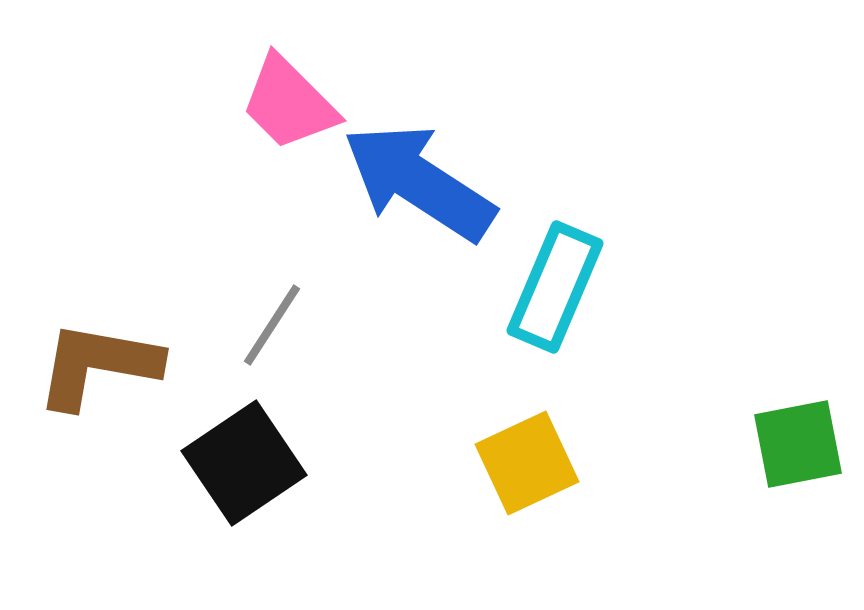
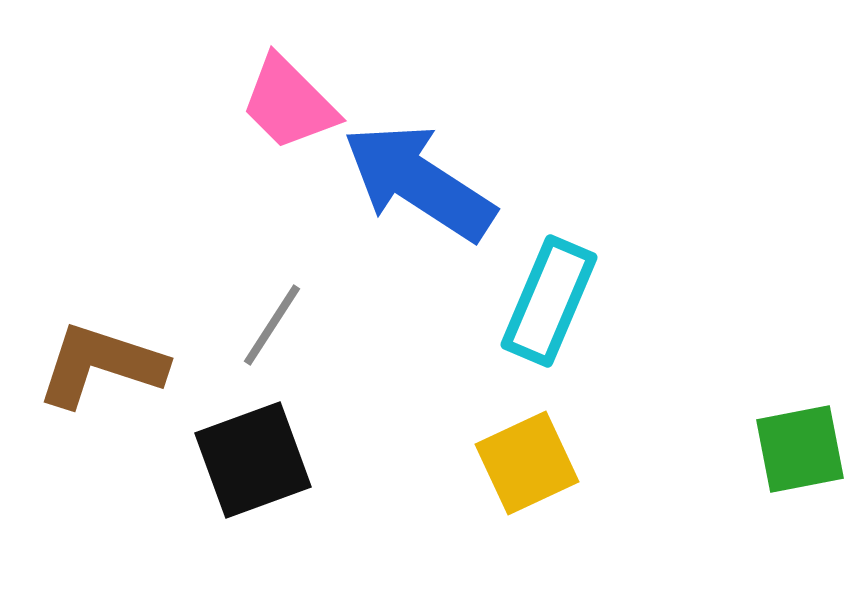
cyan rectangle: moved 6 px left, 14 px down
brown L-shape: moved 3 px right; rotated 8 degrees clockwise
green square: moved 2 px right, 5 px down
black square: moved 9 px right, 3 px up; rotated 14 degrees clockwise
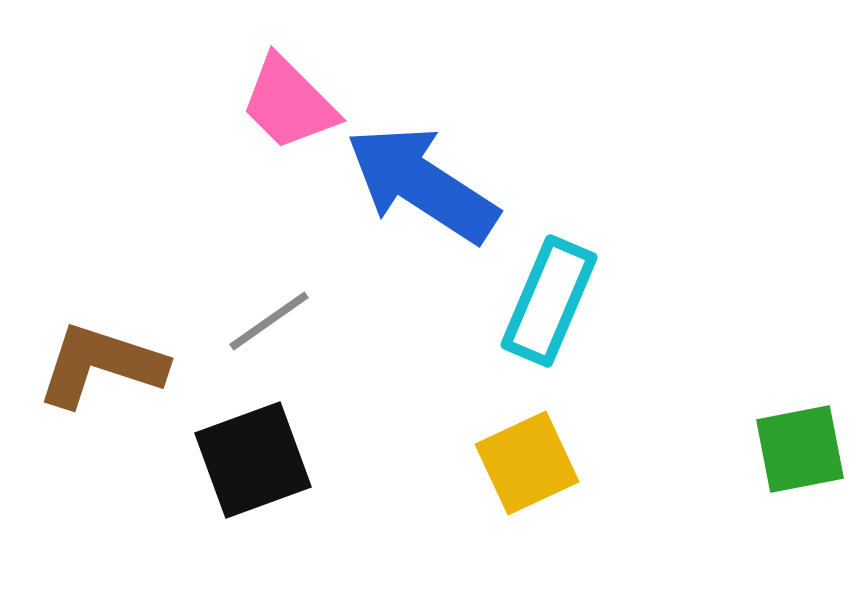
blue arrow: moved 3 px right, 2 px down
gray line: moved 3 px left, 4 px up; rotated 22 degrees clockwise
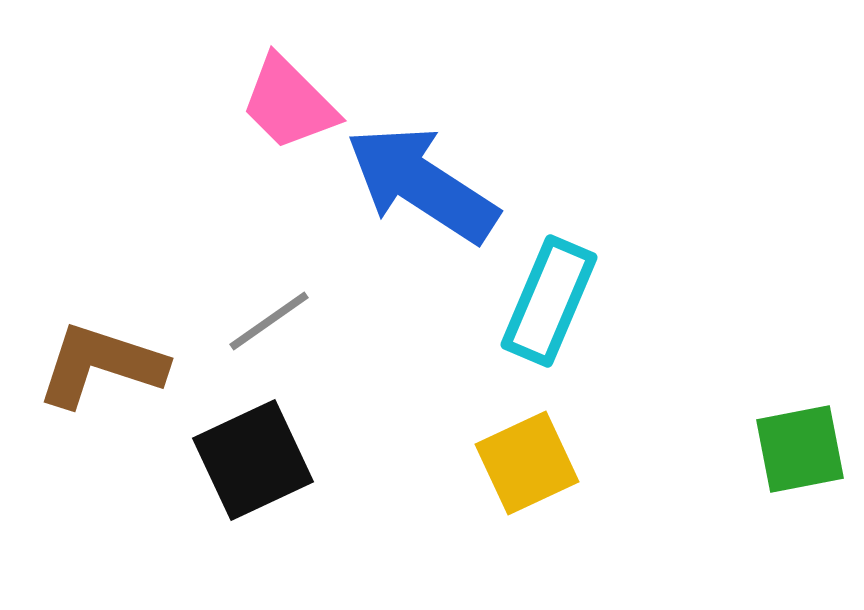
black square: rotated 5 degrees counterclockwise
